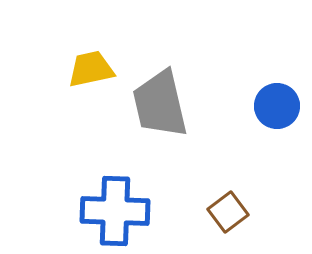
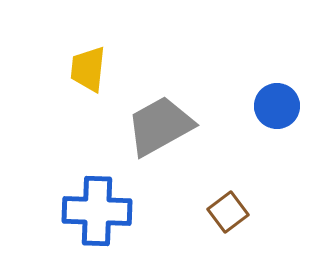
yellow trapezoid: moved 3 px left; rotated 72 degrees counterclockwise
gray trapezoid: moved 22 px down; rotated 74 degrees clockwise
blue cross: moved 18 px left
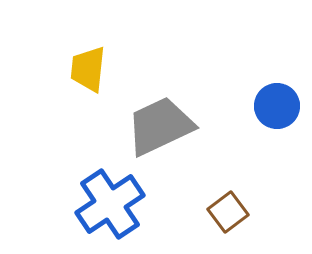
gray trapezoid: rotated 4 degrees clockwise
blue cross: moved 13 px right, 7 px up; rotated 36 degrees counterclockwise
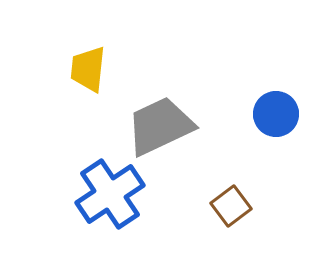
blue circle: moved 1 px left, 8 px down
blue cross: moved 10 px up
brown square: moved 3 px right, 6 px up
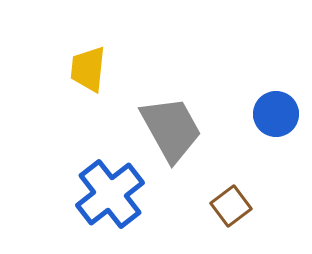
gray trapezoid: moved 11 px right, 3 px down; rotated 86 degrees clockwise
blue cross: rotated 4 degrees counterclockwise
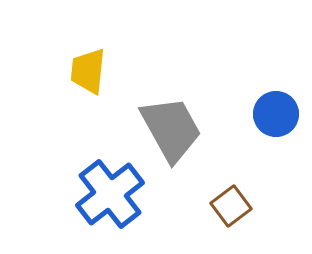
yellow trapezoid: moved 2 px down
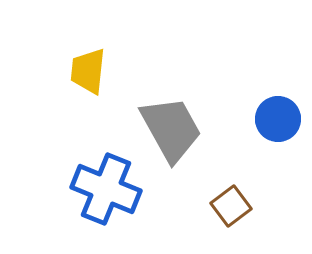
blue circle: moved 2 px right, 5 px down
blue cross: moved 4 px left, 5 px up; rotated 30 degrees counterclockwise
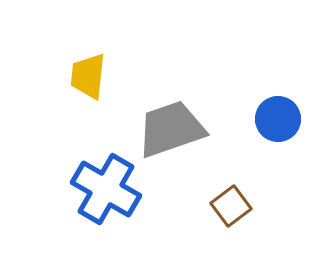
yellow trapezoid: moved 5 px down
gray trapezoid: rotated 80 degrees counterclockwise
blue cross: rotated 8 degrees clockwise
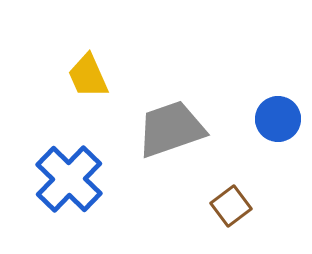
yellow trapezoid: rotated 30 degrees counterclockwise
blue cross: moved 37 px left, 10 px up; rotated 14 degrees clockwise
